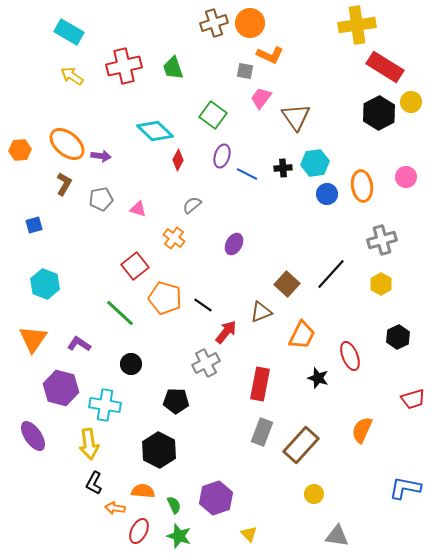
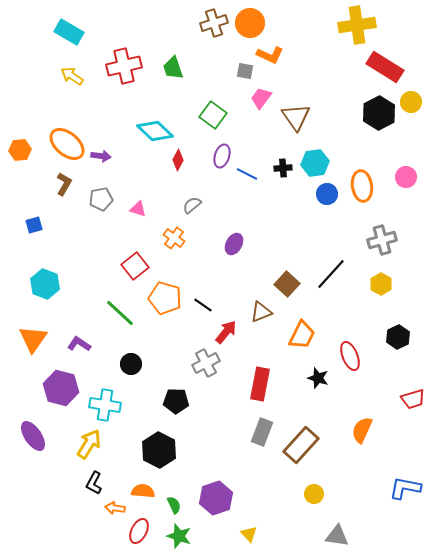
yellow arrow at (89, 444): rotated 140 degrees counterclockwise
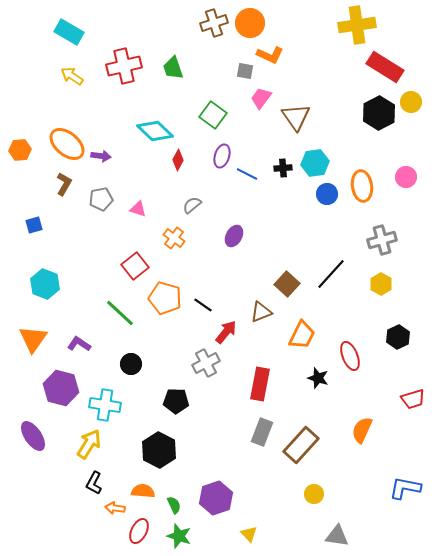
purple ellipse at (234, 244): moved 8 px up
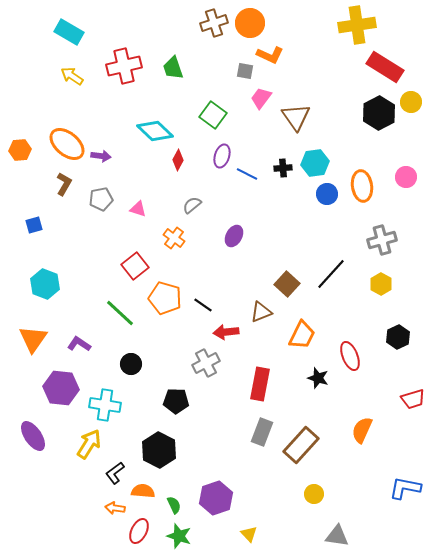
red arrow at (226, 332): rotated 135 degrees counterclockwise
purple hexagon at (61, 388): rotated 8 degrees counterclockwise
black L-shape at (94, 483): moved 21 px right, 10 px up; rotated 25 degrees clockwise
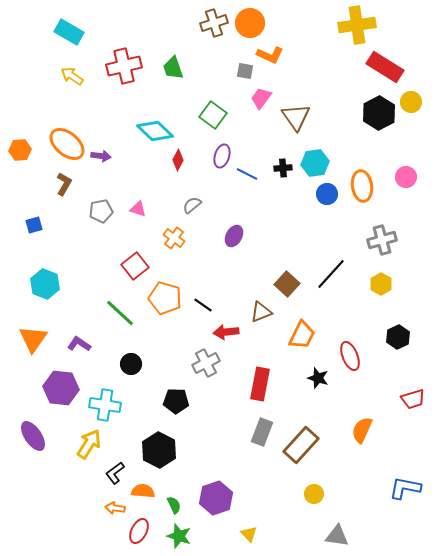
gray pentagon at (101, 199): moved 12 px down
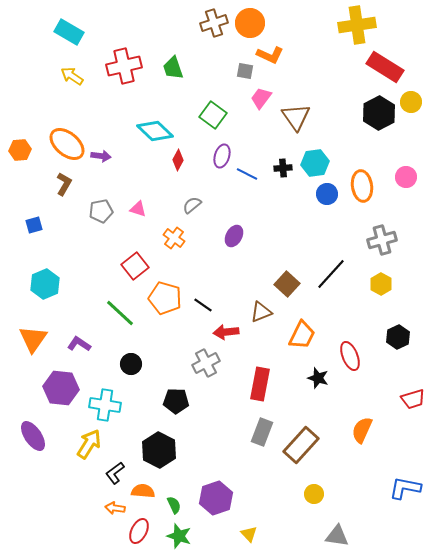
cyan hexagon at (45, 284): rotated 16 degrees clockwise
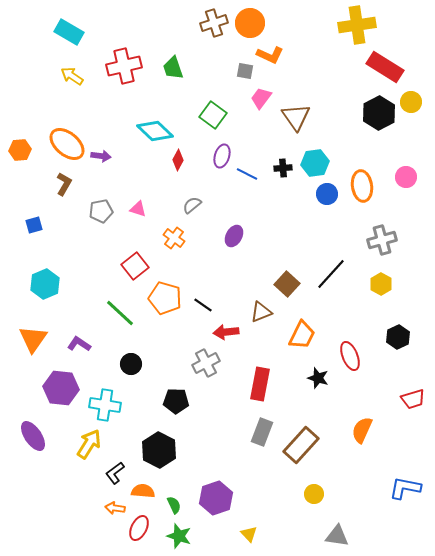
red ellipse at (139, 531): moved 3 px up
